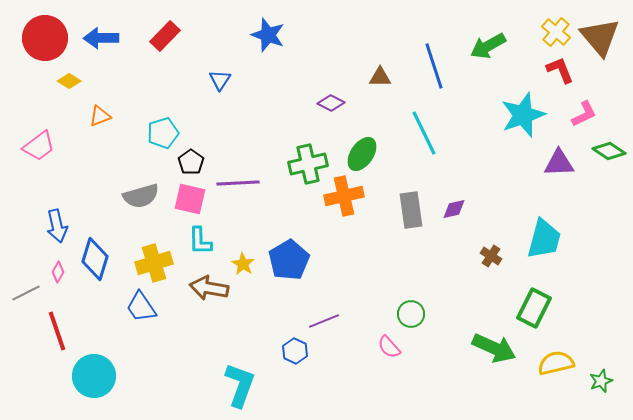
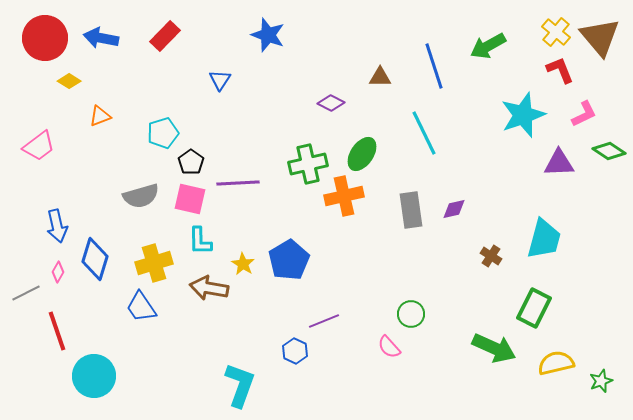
blue arrow at (101, 38): rotated 12 degrees clockwise
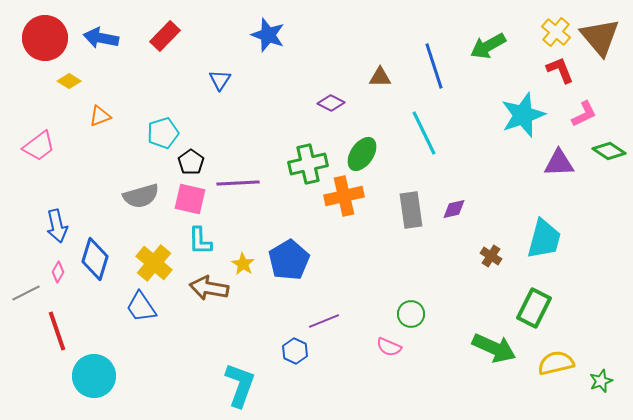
yellow cross at (154, 263): rotated 33 degrees counterclockwise
pink semicircle at (389, 347): rotated 25 degrees counterclockwise
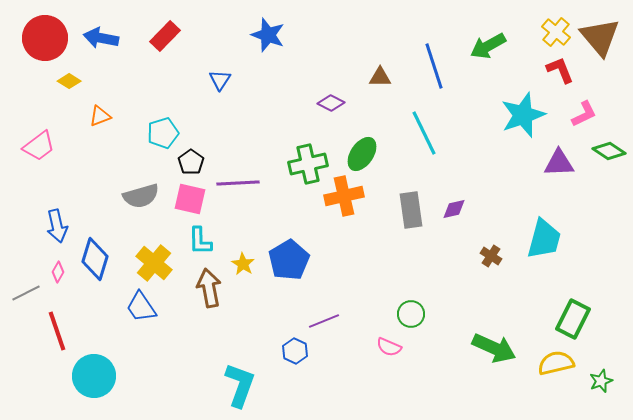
brown arrow at (209, 288): rotated 69 degrees clockwise
green rectangle at (534, 308): moved 39 px right, 11 px down
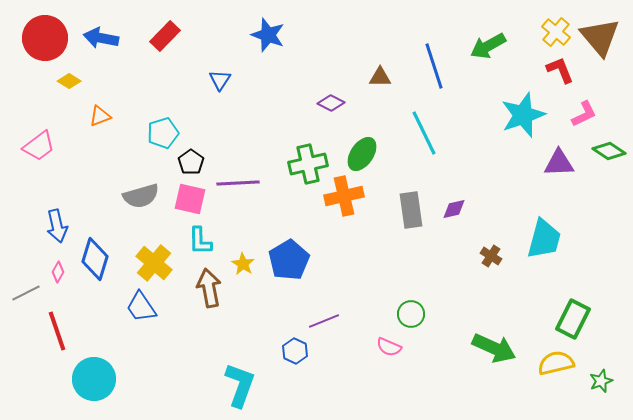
cyan circle at (94, 376): moved 3 px down
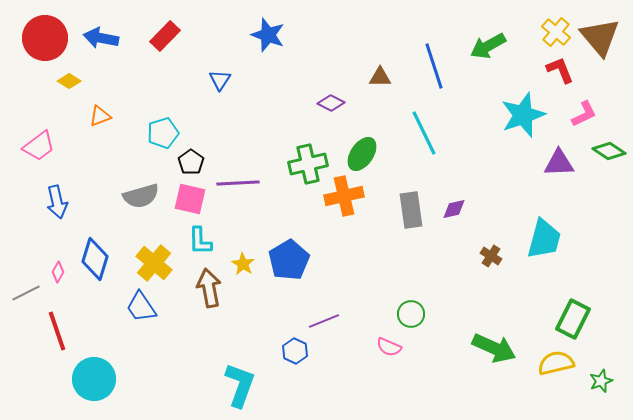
blue arrow at (57, 226): moved 24 px up
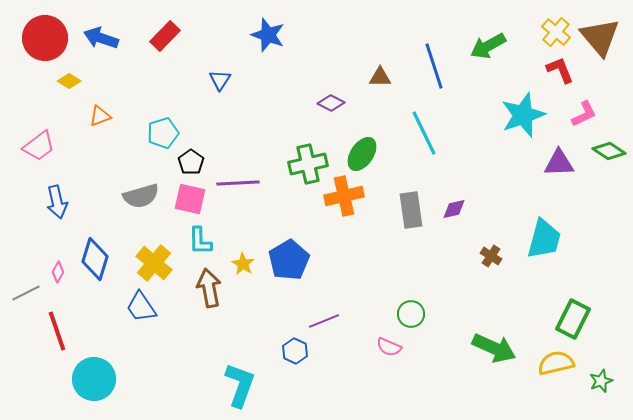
blue arrow at (101, 38): rotated 8 degrees clockwise
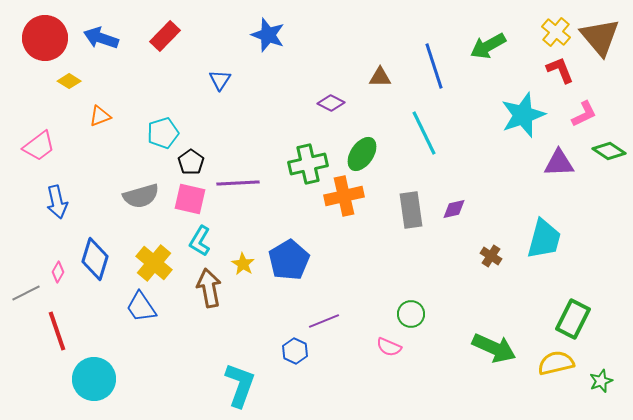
cyan L-shape at (200, 241): rotated 32 degrees clockwise
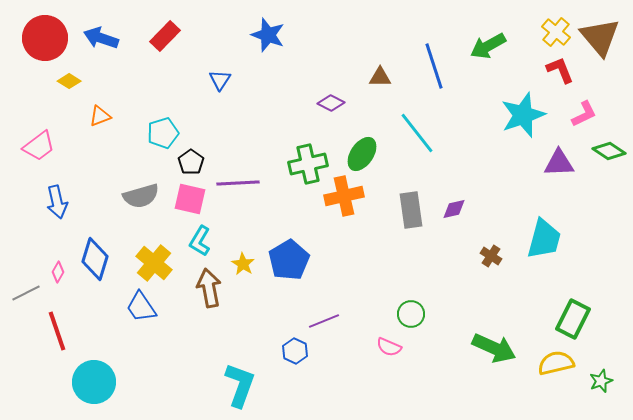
cyan line at (424, 133): moved 7 px left; rotated 12 degrees counterclockwise
cyan circle at (94, 379): moved 3 px down
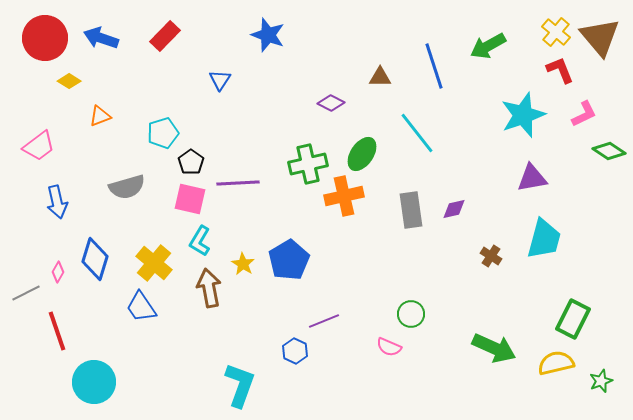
purple triangle at (559, 163): moved 27 px left, 15 px down; rotated 8 degrees counterclockwise
gray semicircle at (141, 196): moved 14 px left, 9 px up
